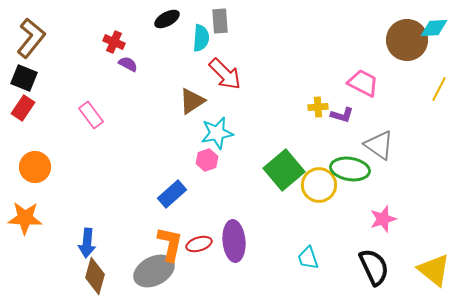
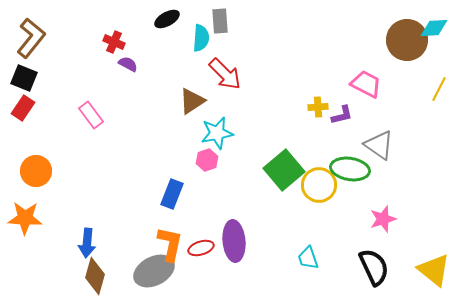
pink trapezoid: moved 3 px right, 1 px down
purple L-shape: rotated 30 degrees counterclockwise
orange circle: moved 1 px right, 4 px down
blue rectangle: rotated 28 degrees counterclockwise
red ellipse: moved 2 px right, 4 px down
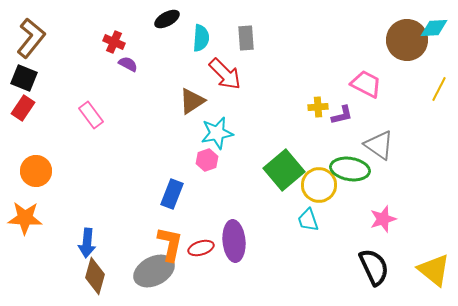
gray rectangle: moved 26 px right, 17 px down
cyan trapezoid: moved 38 px up
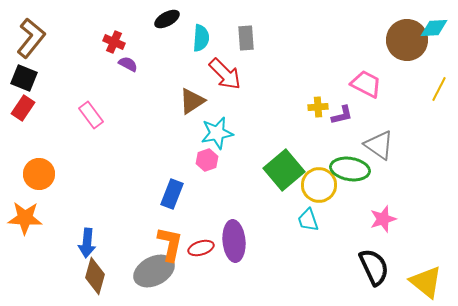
orange circle: moved 3 px right, 3 px down
yellow triangle: moved 8 px left, 12 px down
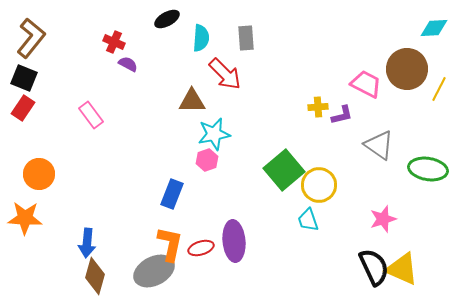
brown circle: moved 29 px down
brown triangle: rotated 32 degrees clockwise
cyan star: moved 3 px left, 1 px down
green ellipse: moved 78 px right
yellow triangle: moved 24 px left, 13 px up; rotated 15 degrees counterclockwise
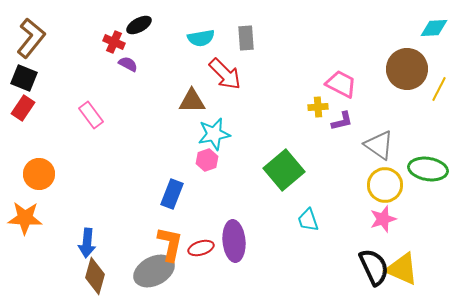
black ellipse: moved 28 px left, 6 px down
cyan semicircle: rotated 76 degrees clockwise
pink trapezoid: moved 25 px left
purple L-shape: moved 6 px down
yellow circle: moved 66 px right
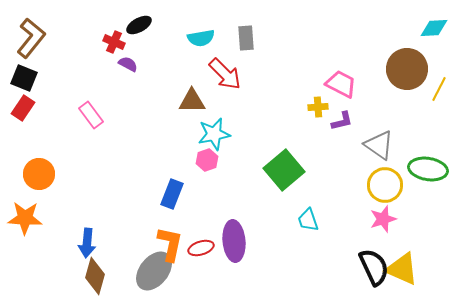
gray ellipse: rotated 24 degrees counterclockwise
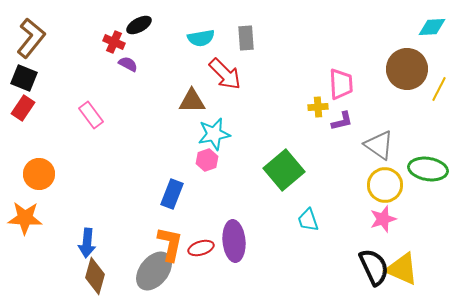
cyan diamond: moved 2 px left, 1 px up
pink trapezoid: rotated 60 degrees clockwise
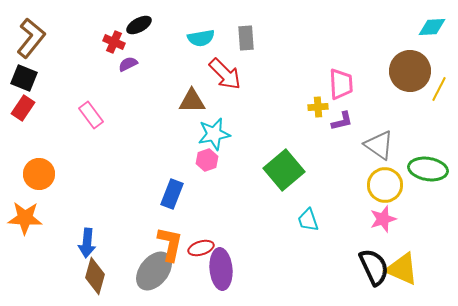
purple semicircle: rotated 54 degrees counterclockwise
brown circle: moved 3 px right, 2 px down
purple ellipse: moved 13 px left, 28 px down
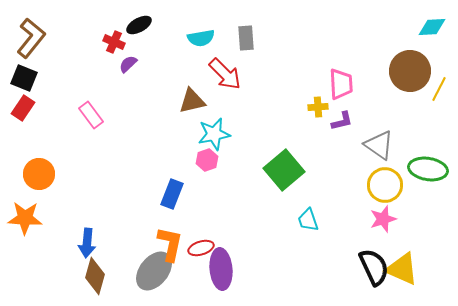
purple semicircle: rotated 18 degrees counterclockwise
brown triangle: rotated 12 degrees counterclockwise
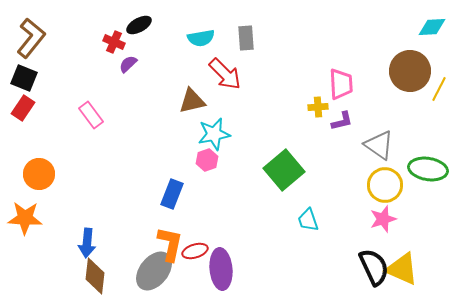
red ellipse: moved 6 px left, 3 px down
brown diamond: rotated 9 degrees counterclockwise
